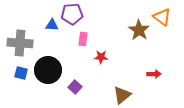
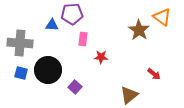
red arrow: rotated 40 degrees clockwise
brown triangle: moved 7 px right
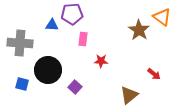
red star: moved 4 px down
blue square: moved 1 px right, 11 px down
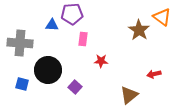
red arrow: rotated 128 degrees clockwise
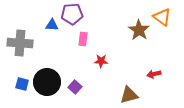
black circle: moved 1 px left, 12 px down
brown triangle: rotated 24 degrees clockwise
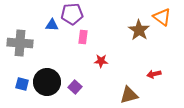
pink rectangle: moved 2 px up
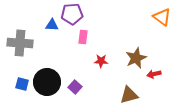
brown star: moved 3 px left, 28 px down; rotated 15 degrees clockwise
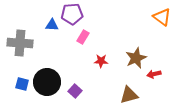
pink rectangle: rotated 24 degrees clockwise
purple square: moved 4 px down
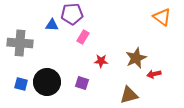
blue square: moved 1 px left
purple square: moved 7 px right, 8 px up; rotated 24 degrees counterclockwise
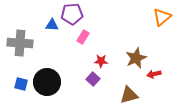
orange triangle: rotated 42 degrees clockwise
purple square: moved 11 px right, 4 px up; rotated 24 degrees clockwise
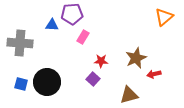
orange triangle: moved 2 px right
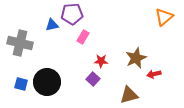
blue triangle: rotated 16 degrees counterclockwise
gray cross: rotated 10 degrees clockwise
